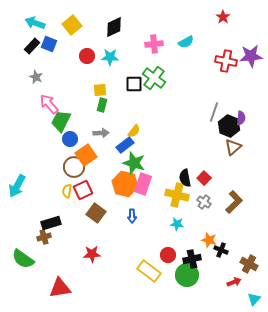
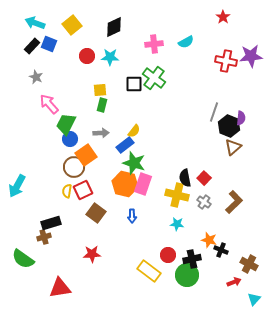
green trapezoid at (61, 121): moved 5 px right, 3 px down
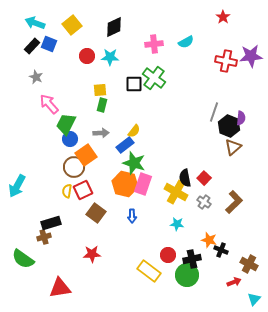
yellow cross at (177, 195): moved 1 px left, 3 px up; rotated 15 degrees clockwise
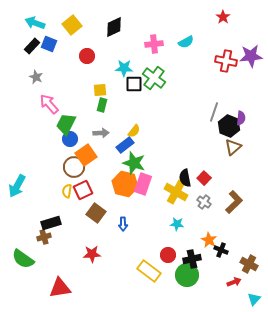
cyan star at (110, 57): moved 14 px right, 11 px down
blue arrow at (132, 216): moved 9 px left, 8 px down
orange star at (209, 240): rotated 14 degrees clockwise
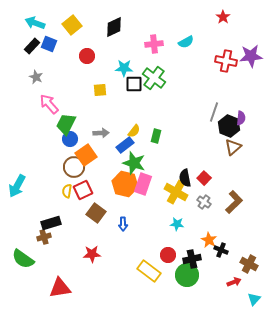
green rectangle at (102, 105): moved 54 px right, 31 px down
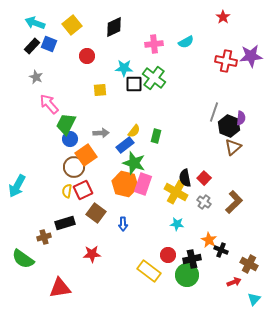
black rectangle at (51, 223): moved 14 px right
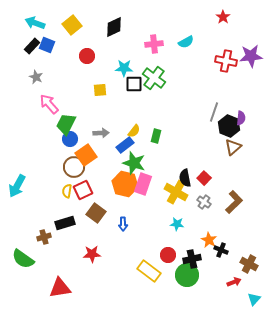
blue square at (49, 44): moved 2 px left, 1 px down
